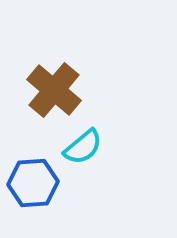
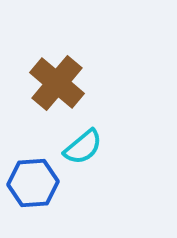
brown cross: moved 3 px right, 7 px up
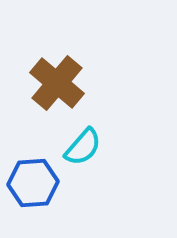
cyan semicircle: rotated 9 degrees counterclockwise
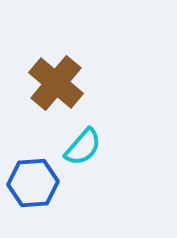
brown cross: moved 1 px left
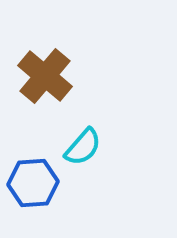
brown cross: moved 11 px left, 7 px up
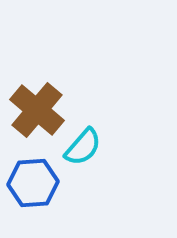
brown cross: moved 8 px left, 34 px down
